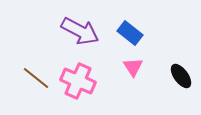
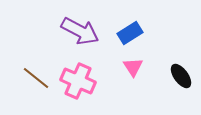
blue rectangle: rotated 70 degrees counterclockwise
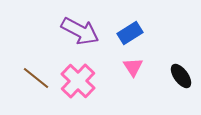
pink cross: rotated 20 degrees clockwise
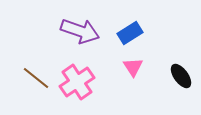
purple arrow: rotated 9 degrees counterclockwise
pink cross: moved 1 px left, 1 px down; rotated 12 degrees clockwise
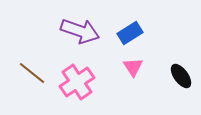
brown line: moved 4 px left, 5 px up
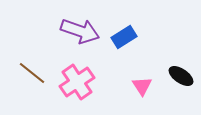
blue rectangle: moved 6 px left, 4 px down
pink triangle: moved 9 px right, 19 px down
black ellipse: rotated 20 degrees counterclockwise
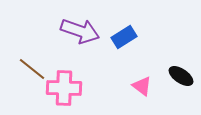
brown line: moved 4 px up
pink cross: moved 13 px left, 6 px down; rotated 36 degrees clockwise
pink triangle: rotated 20 degrees counterclockwise
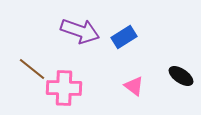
pink triangle: moved 8 px left
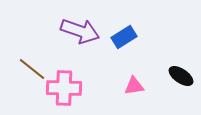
pink triangle: rotated 45 degrees counterclockwise
